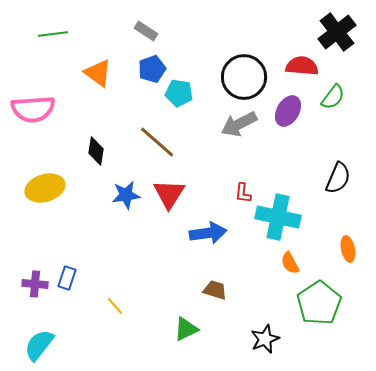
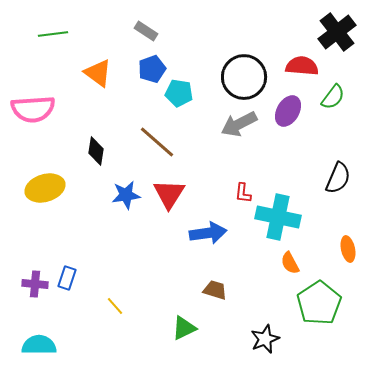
green triangle: moved 2 px left, 1 px up
cyan semicircle: rotated 52 degrees clockwise
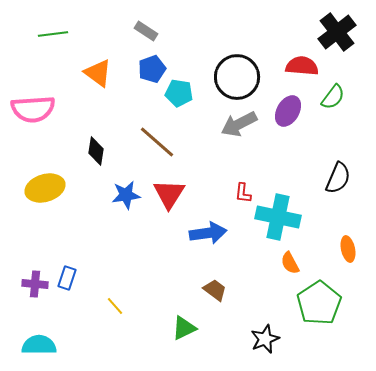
black circle: moved 7 px left
brown trapezoid: rotated 20 degrees clockwise
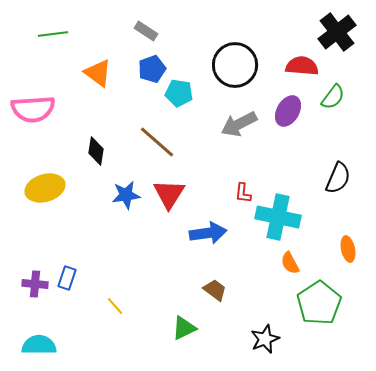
black circle: moved 2 px left, 12 px up
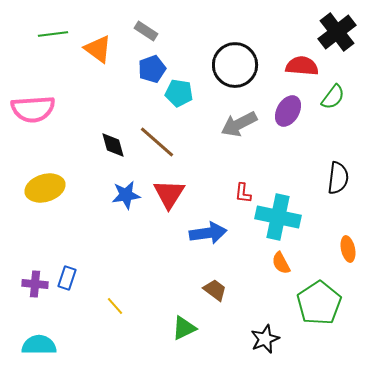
orange triangle: moved 24 px up
black diamond: moved 17 px right, 6 px up; rotated 24 degrees counterclockwise
black semicircle: rotated 16 degrees counterclockwise
orange semicircle: moved 9 px left
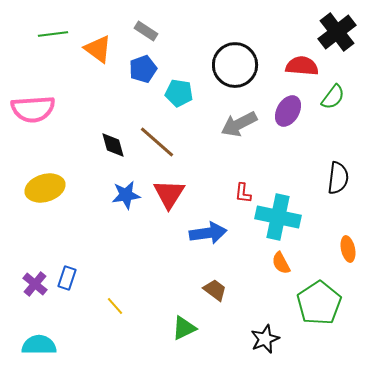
blue pentagon: moved 9 px left
purple cross: rotated 35 degrees clockwise
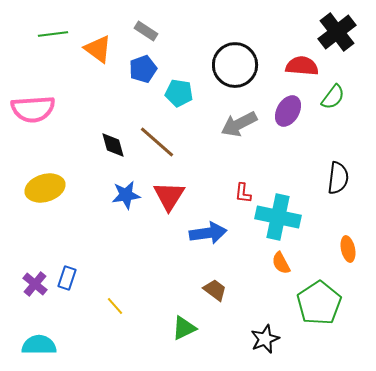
red triangle: moved 2 px down
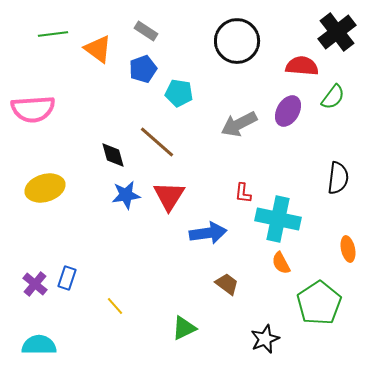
black circle: moved 2 px right, 24 px up
black diamond: moved 10 px down
cyan cross: moved 2 px down
brown trapezoid: moved 12 px right, 6 px up
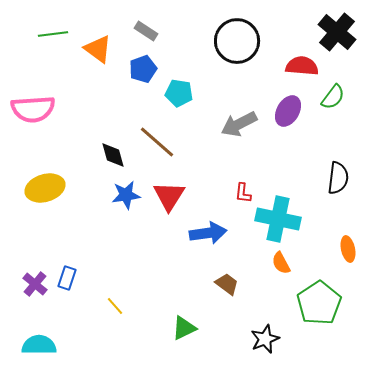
black cross: rotated 12 degrees counterclockwise
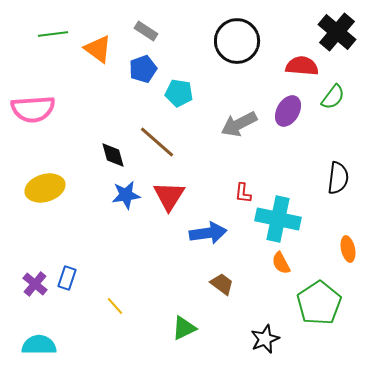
brown trapezoid: moved 5 px left
